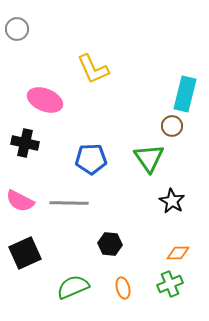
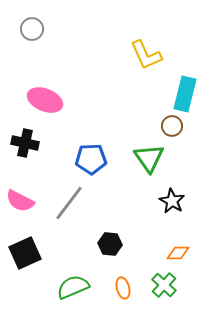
gray circle: moved 15 px right
yellow L-shape: moved 53 px right, 14 px up
gray line: rotated 54 degrees counterclockwise
green cross: moved 6 px left, 1 px down; rotated 25 degrees counterclockwise
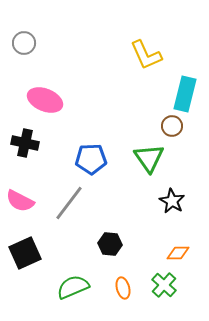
gray circle: moved 8 px left, 14 px down
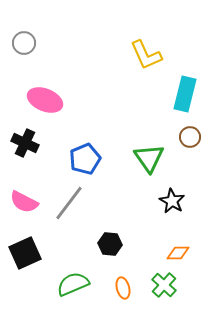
brown circle: moved 18 px right, 11 px down
black cross: rotated 12 degrees clockwise
blue pentagon: moved 6 px left; rotated 20 degrees counterclockwise
pink semicircle: moved 4 px right, 1 px down
green semicircle: moved 3 px up
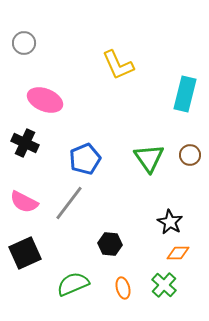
yellow L-shape: moved 28 px left, 10 px down
brown circle: moved 18 px down
black star: moved 2 px left, 21 px down
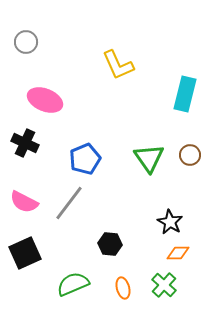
gray circle: moved 2 px right, 1 px up
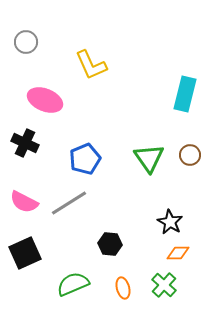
yellow L-shape: moved 27 px left
gray line: rotated 21 degrees clockwise
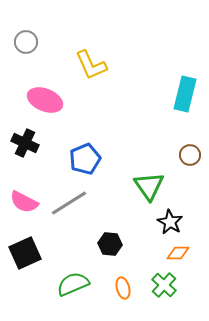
green triangle: moved 28 px down
